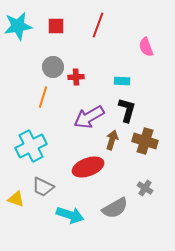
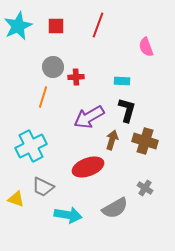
cyan star: rotated 16 degrees counterclockwise
cyan arrow: moved 2 px left; rotated 8 degrees counterclockwise
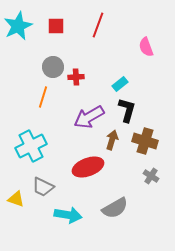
cyan rectangle: moved 2 px left, 3 px down; rotated 42 degrees counterclockwise
gray cross: moved 6 px right, 12 px up
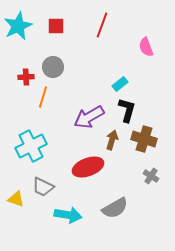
red line: moved 4 px right
red cross: moved 50 px left
brown cross: moved 1 px left, 2 px up
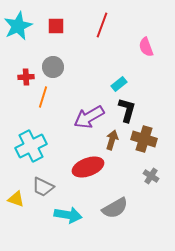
cyan rectangle: moved 1 px left
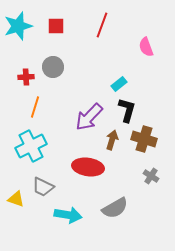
cyan star: rotated 8 degrees clockwise
orange line: moved 8 px left, 10 px down
purple arrow: rotated 16 degrees counterclockwise
red ellipse: rotated 28 degrees clockwise
